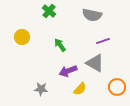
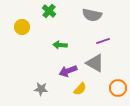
yellow circle: moved 10 px up
green arrow: rotated 48 degrees counterclockwise
orange circle: moved 1 px right, 1 px down
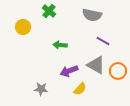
yellow circle: moved 1 px right
purple line: rotated 48 degrees clockwise
gray triangle: moved 1 px right, 2 px down
purple arrow: moved 1 px right
orange circle: moved 17 px up
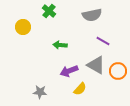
gray semicircle: rotated 24 degrees counterclockwise
gray star: moved 1 px left, 3 px down
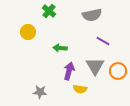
yellow circle: moved 5 px right, 5 px down
green arrow: moved 3 px down
gray triangle: moved 1 px left, 1 px down; rotated 30 degrees clockwise
purple arrow: rotated 126 degrees clockwise
yellow semicircle: rotated 56 degrees clockwise
